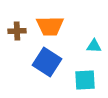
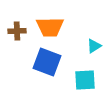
orange trapezoid: moved 1 px down
cyan triangle: rotated 35 degrees counterclockwise
blue square: rotated 12 degrees counterclockwise
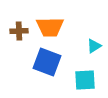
brown cross: moved 2 px right
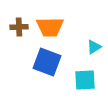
brown cross: moved 4 px up
cyan triangle: moved 1 px down
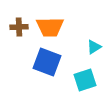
cyan square: rotated 15 degrees counterclockwise
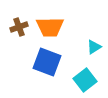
brown cross: rotated 18 degrees counterclockwise
cyan square: rotated 20 degrees counterclockwise
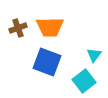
brown cross: moved 1 px left, 1 px down
cyan triangle: moved 8 px down; rotated 21 degrees counterclockwise
cyan square: moved 1 px left, 1 px down
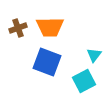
cyan square: rotated 10 degrees clockwise
